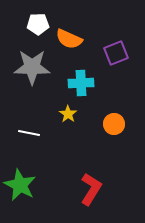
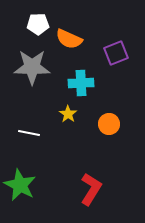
orange circle: moved 5 px left
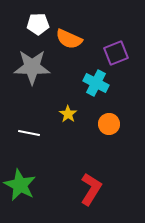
cyan cross: moved 15 px right; rotated 30 degrees clockwise
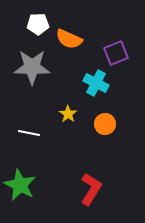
orange circle: moved 4 px left
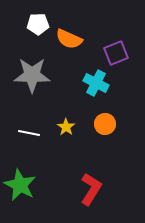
gray star: moved 8 px down
yellow star: moved 2 px left, 13 px down
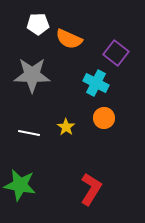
purple square: rotated 30 degrees counterclockwise
orange circle: moved 1 px left, 6 px up
green star: rotated 16 degrees counterclockwise
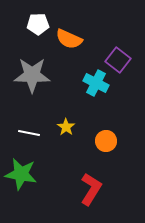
purple square: moved 2 px right, 7 px down
orange circle: moved 2 px right, 23 px down
green star: moved 1 px right, 11 px up
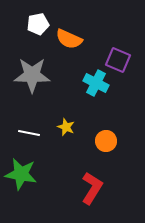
white pentagon: rotated 10 degrees counterclockwise
purple square: rotated 15 degrees counterclockwise
yellow star: rotated 12 degrees counterclockwise
red L-shape: moved 1 px right, 1 px up
